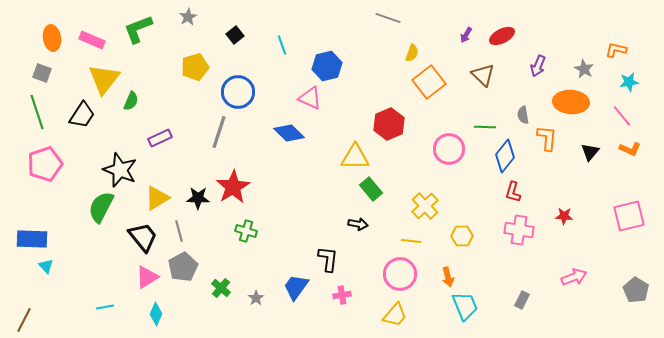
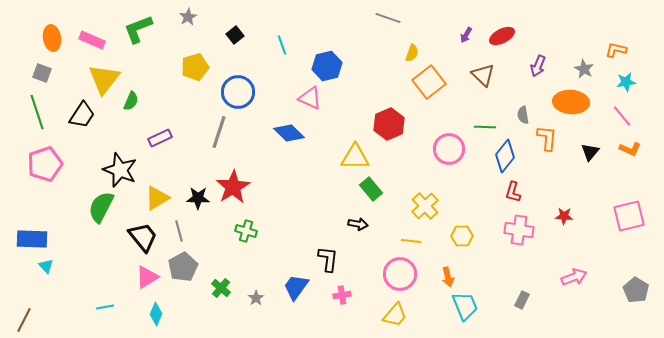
cyan star at (629, 82): moved 3 px left
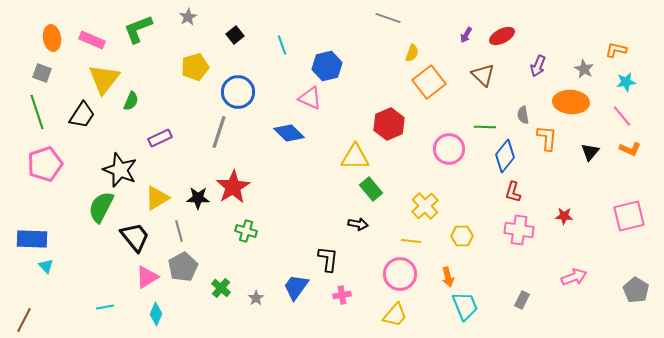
black trapezoid at (143, 237): moved 8 px left
